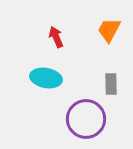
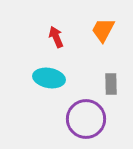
orange trapezoid: moved 6 px left
cyan ellipse: moved 3 px right
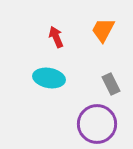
gray rectangle: rotated 25 degrees counterclockwise
purple circle: moved 11 px right, 5 px down
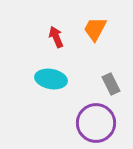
orange trapezoid: moved 8 px left, 1 px up
cyan ellipse: moved 2 px right, 1 px down
purple circle: moved 1 px left, 1 px up
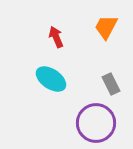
orange trapezoid: moved 11 px right, 2 px up
cyan ellipse: rotated 24 degrees clockwise
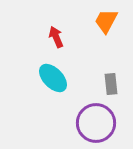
orange trapezoid: moved 6 px up
cyan ellipse: moved 2 px right, 1 px up; rotated 12 degrees clockwise
gray rectangle: rotated 20 degrees clockwise
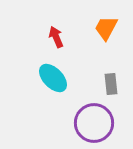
orange trapezoid: moved 7 px down
purple circle: moved 2 px left
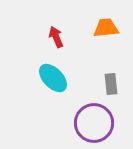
orange trapezoid: rotated 56 degrees clockwise
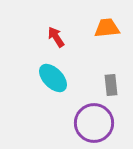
orange trapezoid: moved 1 px right
red arrow: rotated 10 degrees counterclockwise
gray rectangle: moved 1 px down
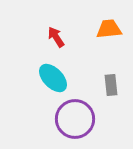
orange trapezoid: moved 2 px right, 1 px down
purple circle: moved 19 px left, 4 px up
